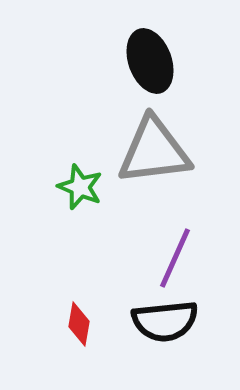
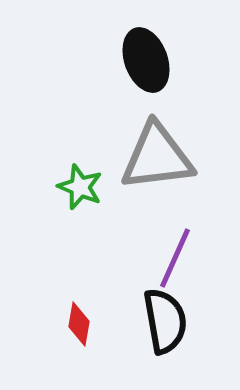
black ellipse: moved 4 px left, 1 px up
gray triangle: moved 3 px right, 6 px down
black semicircle: rotated 94 degrees counterclockwise
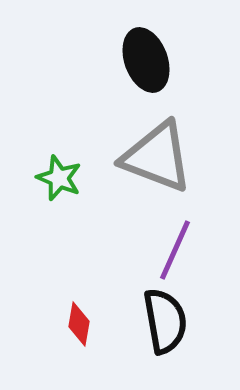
gray triangle: rotated 28 degrees clockwise
green star: moved 21 px left, 9 px up
purple line: moved 8 px up
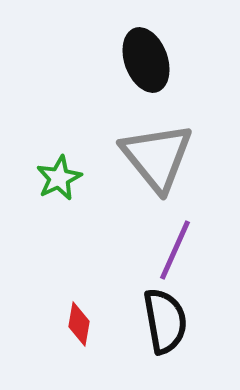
gray triangle: rotated 30 degrees clockwise
green star: rotated 24 degrees clockwise
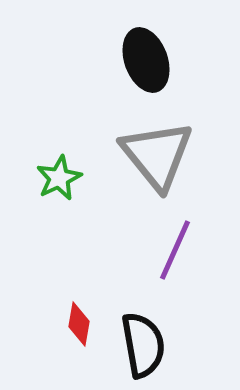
gray triangle: moved 2 px up
black semicircle: moved 22 px left, 24 px down
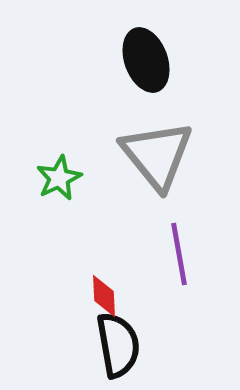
purple line: moved 4 px right, 4 px down; rotated 34 degrees counterclockwise
red diamond: moved 25 px right, 28 px up; rotated 12 degrees counterclockwise
black semicircle: moved 25 px left
